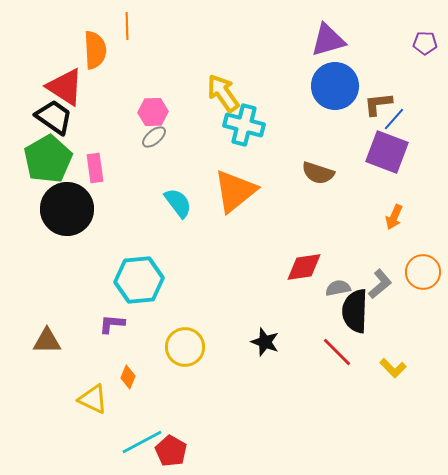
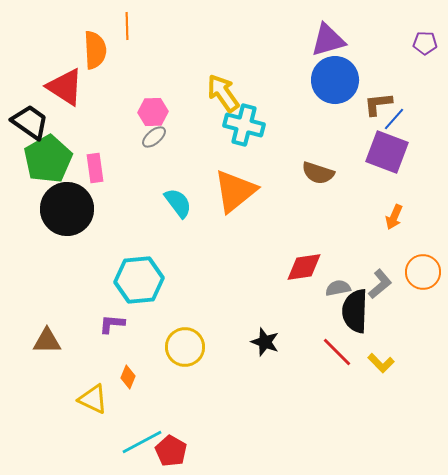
blue circle: moved 6 px up
black trapezoid: moved 24 px left, 5 px down
yellow L-shape: moved 12 px left, 5 px up
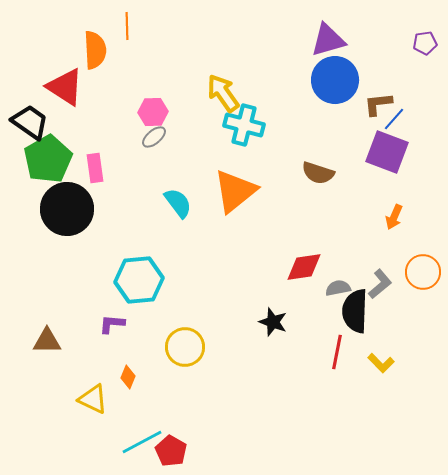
purple pentagon: rotated 10 degrees counterclockwise
black star: moved 8 px right, 20 px up
red line: rotated 56 degrees clockwise
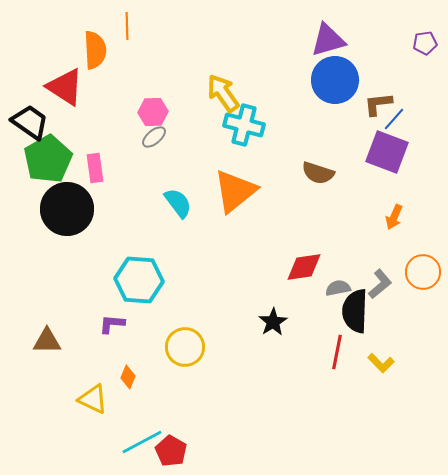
cyan hexagon: rotated 9 degrees clockwise
black star: rotated 20 degrees clockwise
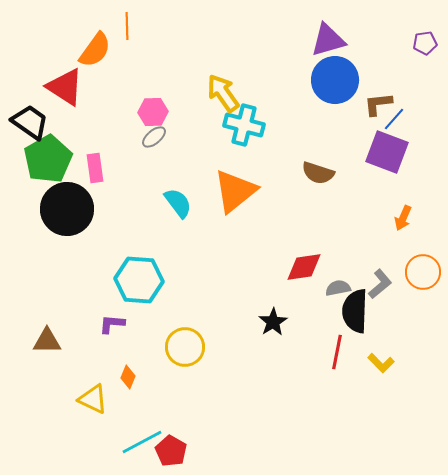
orange semicircle: rotated 39 degrees clockwise
orange arrow: moved 9 px right, 1 px down
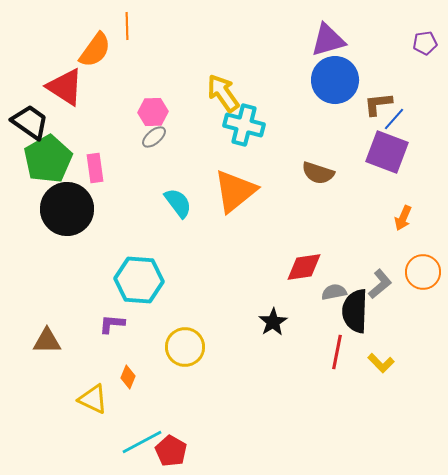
gray semicircle: moved 4 px left, 4 px down
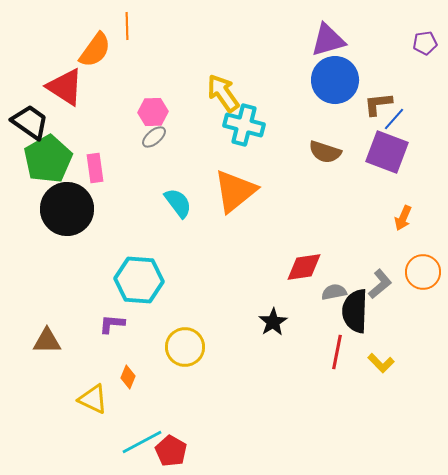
brown semicircle: moved 7 px right, 21 px up
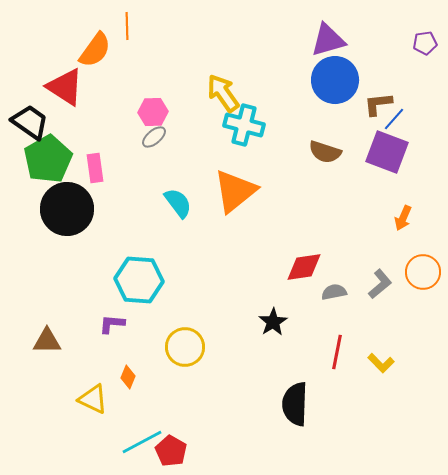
black semicircle: moved 60 px left, 93 px down
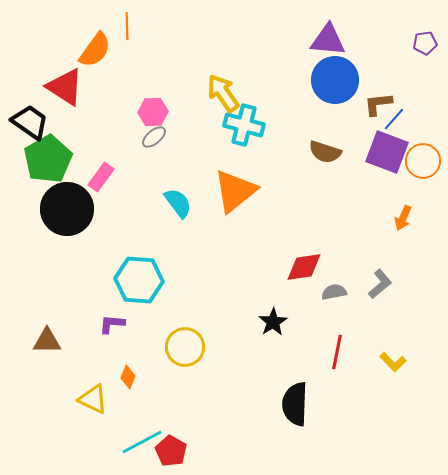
purple triangle: rotated 21 degrees clockwise
pink rectangle: moved 6 px right, 9 px down; rotated 44 degrees clockwise
orange circle: moved 111 px up
yellow L-shape: moved 12 px right, 1 px up
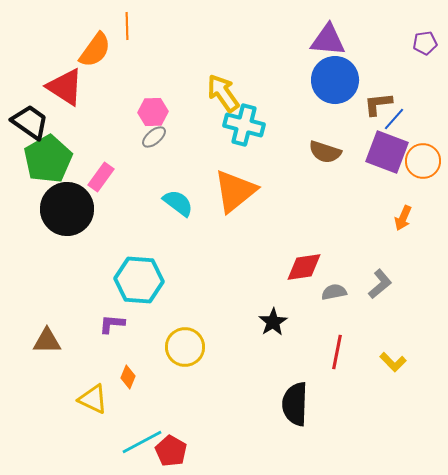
cyan semicircle: rotated 16 degrees counterclockwise
